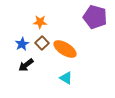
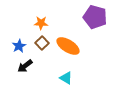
orange star: moved 1 px right, 1 px down
blue star: moved 3 px left, 2 px down
orange ellipse: moved 3 px right, 3 px up
black arrow: moved 1 px left, 1 px down
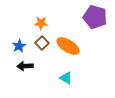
black arrow: rotated 35 degrees clockwise
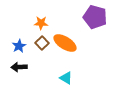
orange ellipse: moved 3 px left, 3 px up
black arrow: moved 6 px left, 1 px down
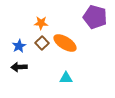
cyan triangle: rotated 32 degrees counterclockwise
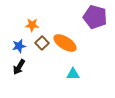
orange star: moved 9 px left, 2 px down
blue star: rotated 16 degrees clockwise
black arrow: rotated 56 degrees counterclockwise
cyan triangle: moved 7 px right, 4 px up
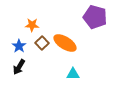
blue star: rotated 24 degrees counterclockwise
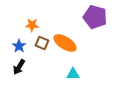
brown square: rotated 24 degrees counterclockwise
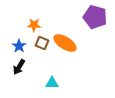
orange star: moved 2 px right
cyan triangle: moved 21 px left, 9 px down
